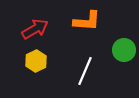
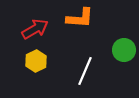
orange L-shape: moved 7 px left, 3 px up
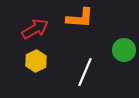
white line: moved 1 px down
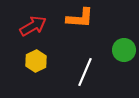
red arrow: moved 2 px left, 3 px up
